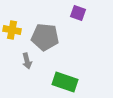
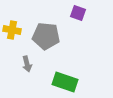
gray pentagon: moved 1 px right, 1 px up
gray arrow: moved 3 px down
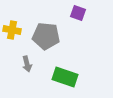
green rectangle: moved 5 px up
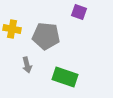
purple square: moved 1 px right, 1 px up
yellow cross: moved 1 px up
gray arrow: moved 1 px down
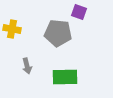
gray pentagon: moved 12 px right, 3 px up
gray arrow: moved 1 px down
green rectangle: rotated 20 degrees counterclockwise
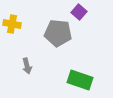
purple square: rotated 21 degrees clockwise
yellow cross: moved 5 px up
green rectangle: moved 15 px right, 3 px down; rotated 20 degrees clockwise
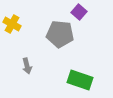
yellow cross: rotated 18 degrees clockwise
gray pentagon: moved 2 px right, 1 px down
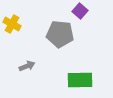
purple square: moved 1 px right, 1 px up
gray arrow: rotated 98 degrees counterclockwise
green rectangle: rotated 20 degrees counterclockwise
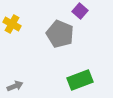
gray pentagon: rotated 16 degrees clockwise
gray arrow: moved 12 px left, 20 px down
green rectangle: rotated 20 degrees counterclockwise
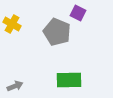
purple square: moved 2 px left, 2 px down; rotated 14 degrees counterclockwise
gray pentagon: moved 3 px left, 2 px up
green rectangle: moved 11 px left; rotated 20 degrees clockwise
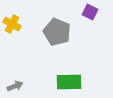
purple square: moved 12 px right, 1 px up
green rectangle: moved 2 px down
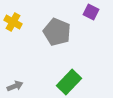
purple square: moved 1 px right
yellow cross: moved 1 px right, 2 px up
green rectangle: rotated 45 degrees counterclockwise
